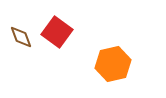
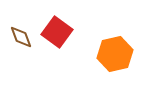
orange hexagon: moved 2 px right, 10 px up
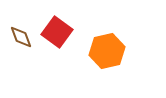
orange hexagon: moved 8 px left, 3 px up
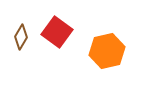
brown diamond: rotated 50 degrees clockwise
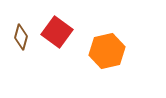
brown diamond: rotated 15 degrees counterclockwise
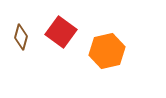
red square: moved 4 px right
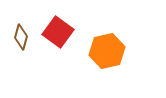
red square: moved 3 px left
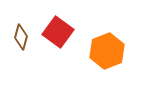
orange hexagon: rotated 8 degrees counterclockwise
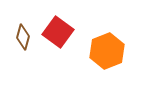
brown diamond: moved 2 px right
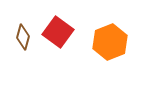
orange hexagon: moved 3 px right, 9 px up
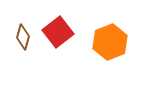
red square: rotated 16 degrees clockwise
